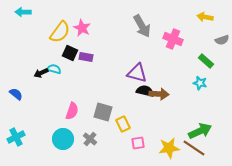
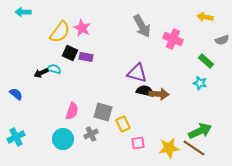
gray cross: moved 1 px right, 5 px up; rotated 24 degrees clockwise
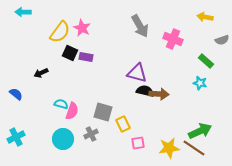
gray arrow: moved 2 px left
cyan semicircle: moved 7 px right, 35 px down
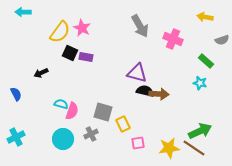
blue semicircle: rotated 24 degrees clockwise
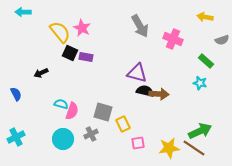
yellow semicircle: rotated 75 degrees counterclockwise
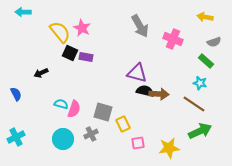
gray semicircle: moved 8 px left, 2 px down
pink semicircle: moved 2 px right, 2 px up
brown line: moved 44 px up
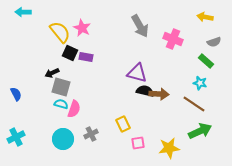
black arrow: moved 11 px right
gray square: moved 42 px left, 25 px up
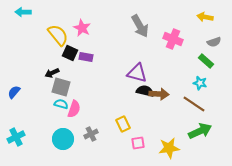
yellow semicircle: moved 2 px left, 3 px down
blue semicircle: moved 2 px left, 2 px up; rotated 112 degrees counterclockwise
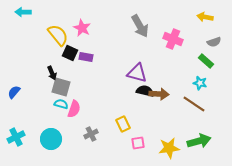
black arrow: rotated 88 degrees counterclockwise
green arrow: moved 1 px left, 10 px down; rotated 10 degrees clockwise
cyan circle: moved 12 px left
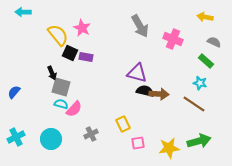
gray semicircle: rotated 136 degrees counterclockwise
pink semicircle: rotated 24 degrees clockwise
